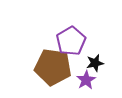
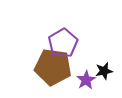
purple pentagon: moved 8 px left, 2 px down
black star: moved 9 px right, 8 px down
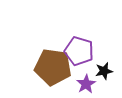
purple pentagon: moved 16 px right, 8 px down; rotated 24 degrees counterclockwise
purple star: moved 4 px down
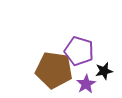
brown pentagon: moved 1 px right, 3 px down
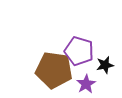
black star: moved 1 px right, 6 px up
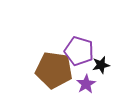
black star: moved 4 px left
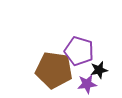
black star: moved 2 px left, 5 px down
purple star: moved 1 px right; rotated 24 degrees clockwise
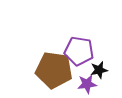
purple pentagon: rotated 8 degrees counterclockwise
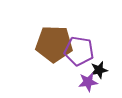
brown pentagon: moved 26 px up; rotated 6 degrees counterclockwise
purple star: moved 1 px right, 2 px up
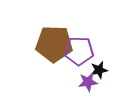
purple pentagon: rotated 8 degrees counterclockwise
